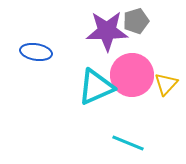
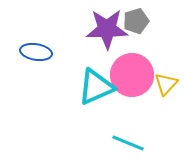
purple star: moved 2 px up
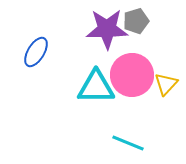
blue ellipse: rotated 68 degrees counterclockwise
cyan triangle: rotated 24 degrees clockwise
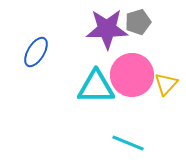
gray pentagon: moved 2 px right, 1 px down
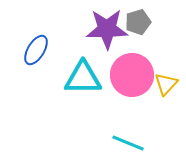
blue ellipse: moved 2 px up
cyan triangle: moved 13 px left, 9 px up
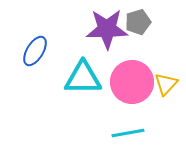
blue ellipse: moved 1 px left, 1 px down
pink circle: moved 7 px down
cyan line: moved 10 px up; rotated 32 degrees counterclockwise
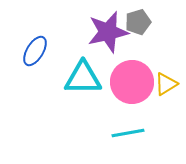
purple star: moved 1 px right, 3 px down; rotated 12 degrees counterclockwise
yellow triangle: rotated 15 degrees clockwise
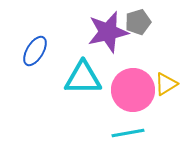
pink circle: moved 1 px right, 8 px down
